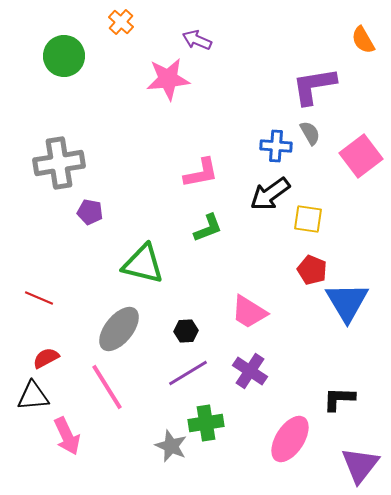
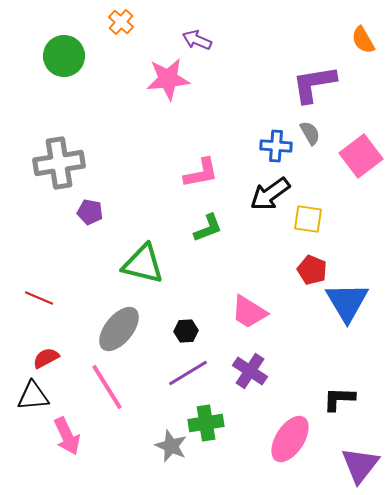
purple L-shape: moved 2 px up
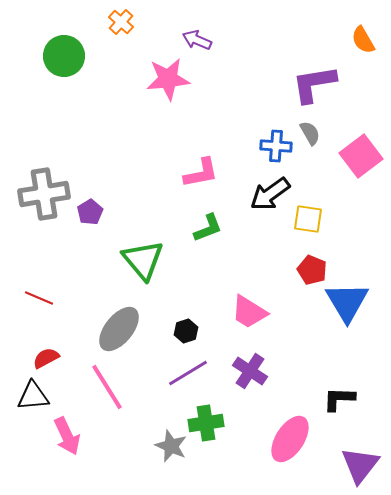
gray cross: moved 15 px left, 31 px down
purple pentagon: rotated 30 degrees clockwise
green triangle: moved 4 px up; rotated 36 degrees clockwise
black hexagon: rotated 15 degrees counterclockwise
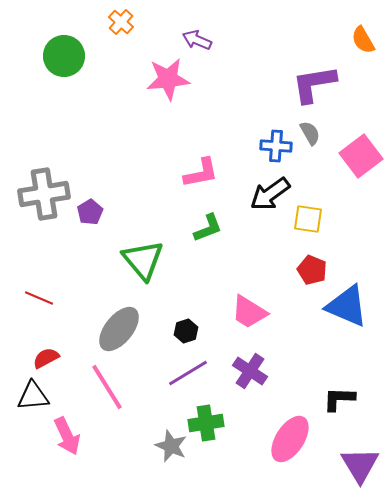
blue triangle: moved 4 px down; rotated 36 degrees counterclockwise
purple triangle: rotated 9 degrees counterclockwise
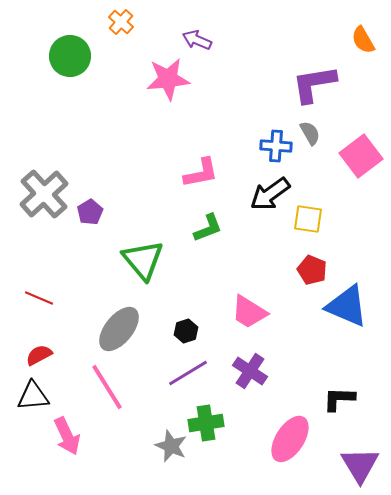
green circle: moved 6 px right
gray cross: rotated 33 degrees counterclockwise
red semicircle: moved 7 px left, 3 px up
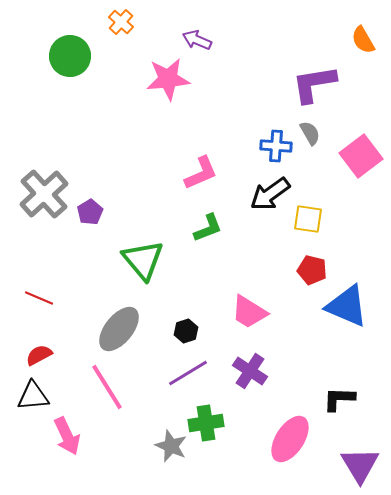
pink L-shape: rotated 12 degrees counterclockwise
red pentagon: rotated 8 degrees counterclockwise
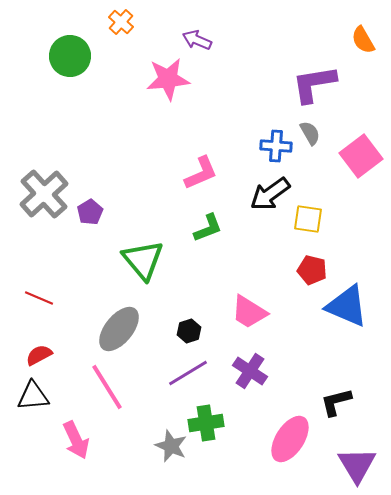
black hexagon: moved 3 px right
black L-shape: moved 3 px left, 3 px down; rotated 16 degrees counterclockwise
pink arrow: moved 9 px right, 4 px down
purple triangle: moved 3 px left
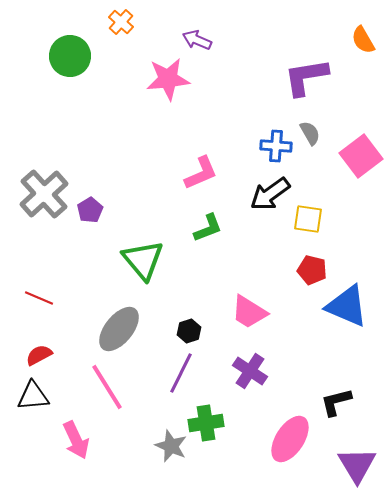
purple L-shape: moved 8 px left, 7 px up
purple pentagon: moved 2 px up
purple line: moved 7 px left; rotated 33 degrees counterclockwise
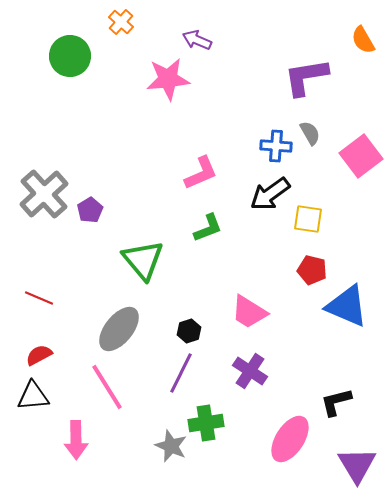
pink arrow: rotated 24 degrees clockwise
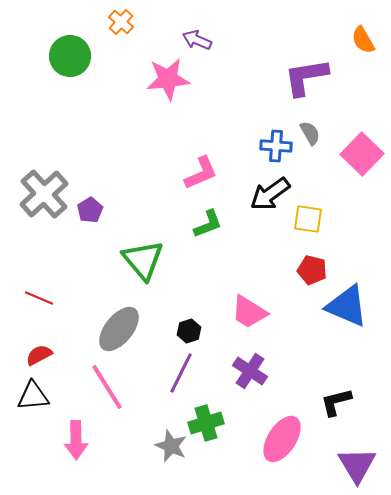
pink square: moved 1 px right, 2 px up; rotated 9 degrees counterclockwise
green L-shape: moved 4 px up
green cross: rotated 8 degrees counterclockwise
pink ellipse: moved 8 px left
